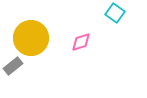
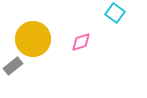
yellow circle: moved 2 px right, 1 px down
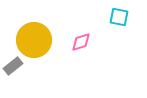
cyan square: moved 4 px right, 4 px down; rotated 24 degrees counterclockwise
yellow circle: moved 1 px right, 1 px down
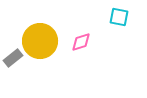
yellow circle: moved 6 px right, 1 px down
gray rectangle: moved 8 px up
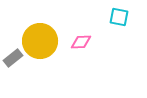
pink diamond: rotated 15 degrees clockwise
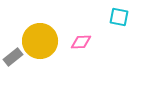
gray rectangle: moved 1 px up
